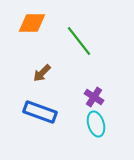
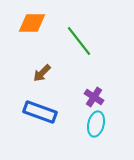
cyan ellipse: rotated 30 degrees clockwise
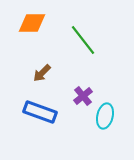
green line: moved 4 px right, 1 px up
purple cross: moved 11 px left, 1 px up; rotated 18 degrees clockwise
cyan ellipse: moved 9 px right, 8 px up
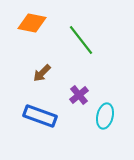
orange diamond: rotated 12 degrees clockwise
green line: moved 2 px left
purple cross: moved 4 px left, 1 px up
blue rectangle: moved 4 px down
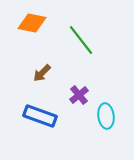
cyan ellipse: moved 1 px right; rotated 20 degrees counterclockwise
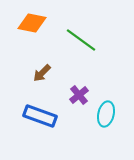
green line: rotated 16 degrees counterclockwise
cyan ellipse: moved 2 px up; rotated 20 degrees clockwise
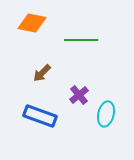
green line: rotated 36 degrees counterclockwise
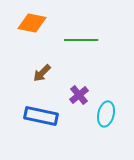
blue rectangle: moved 1 px right; rotated 8 degrees counterclockwise
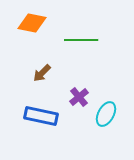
purple cross: moved 2 px down
cyan ellipse: rotated 15 degrees clockwise
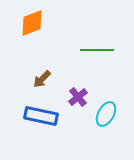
orange diamond: rotated 32 degrees counterclockwise
green line: moved 16 px right, 10 px down
brown arrow: moved 6 px down
purple cross: moved 1 px left
